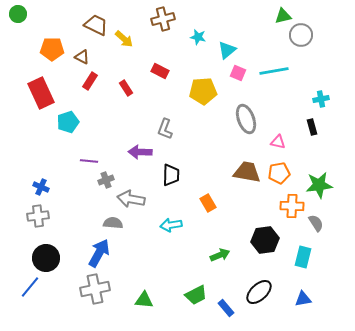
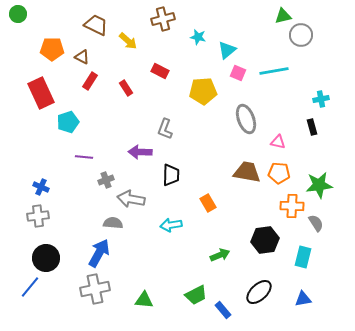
yellow arrow at (124, 39): moved 4 px right, 2 px down
purple line at (89, 161): moved 5 px left, 4 px up
orange pentagon at (279, 173): rotated 15 degrees clockwise
blue rectangle at (226, 308): moved 3 px left, 2 px down
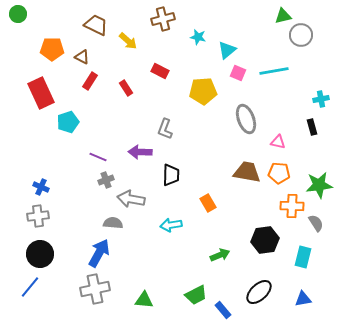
purple line at (84, 157): moved 14 px right; rotated 18 degrees clockwise
black circle at (46, 258): moved 6 px left, 4 px up
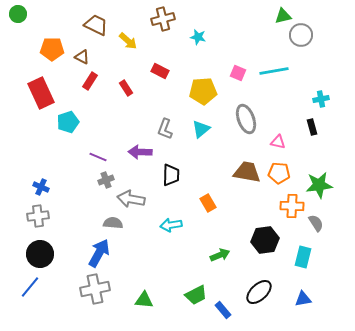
cyan triangle at (227, 50): moved 26 px left, 79 px down
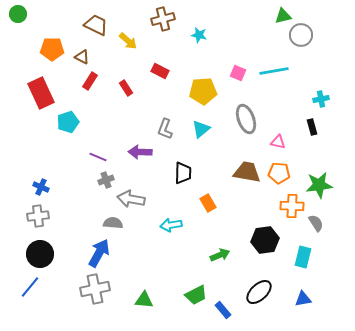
cyan star at (198, 37): moved 1 px right, 2 px up
black trapezoid at (171, 175): moved 12 px right, 2 px up
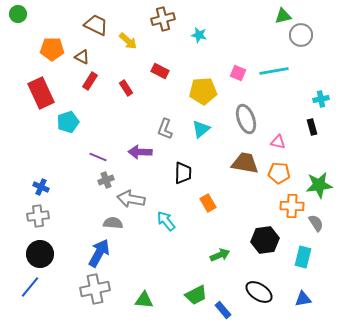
brown trapezoid at (247, 172): moved 2 px left, 9 px up
cyan arrow at (171, 225): moved 5 px left, 4 px up; rotated 60 degrees clockwise
black ellipse at (259, 292): rotated 76 degrees clockwise
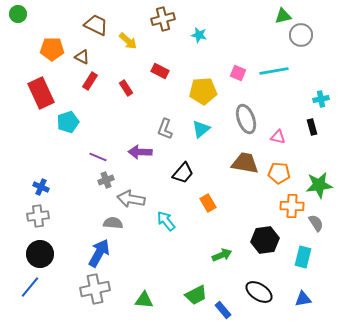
pink triangle at (278, 142): moved 5 px up
black trapezoid at (183, 173): rotated 40 degrees clockwise
green arrow at (220, 255): moved 2 px right
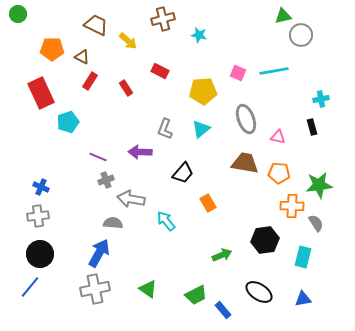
green triangle at (144, 300): moved 4 px right, 11 px up; rotated 30 degrees clockwise
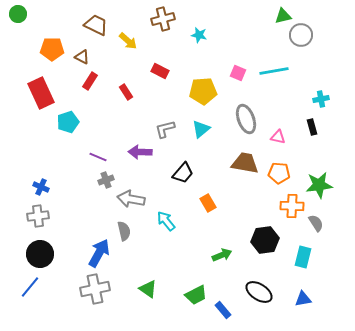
red rectangle at (126, 88): moved 4 px down
gray L-shape at (165, 129): rotated 55 degrees clockwise
gray semicircle at (113, 223): moved 11 px right, 8 px down; rotated 72 degrees clockwise
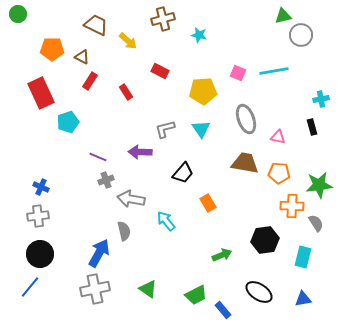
cyan triangle at (201, 129): rotated 24 degrees counterclockwise
